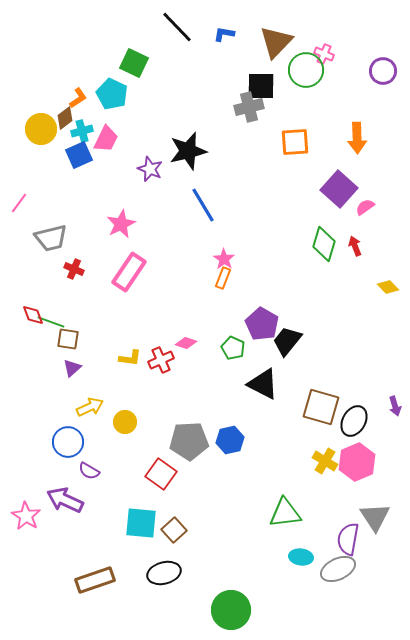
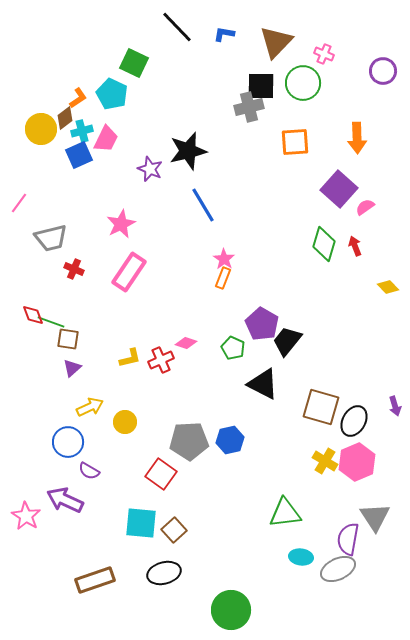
green circle at (306, 70): moved 3 px left, 13 px down
yellow L-shape at (130, 358): rotated 20 degrees counterclockwise
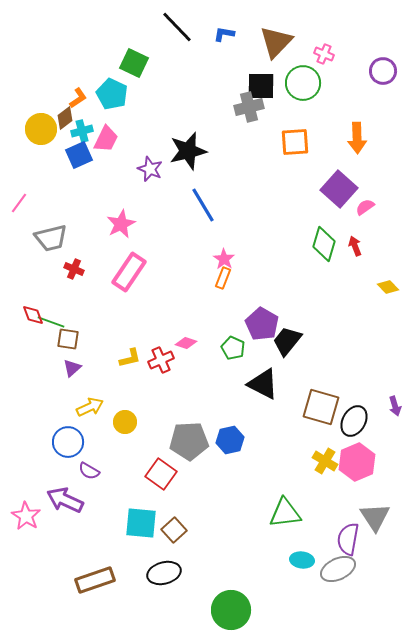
cyan ellipse at (301, 557): moved 1 px right, 3 px down
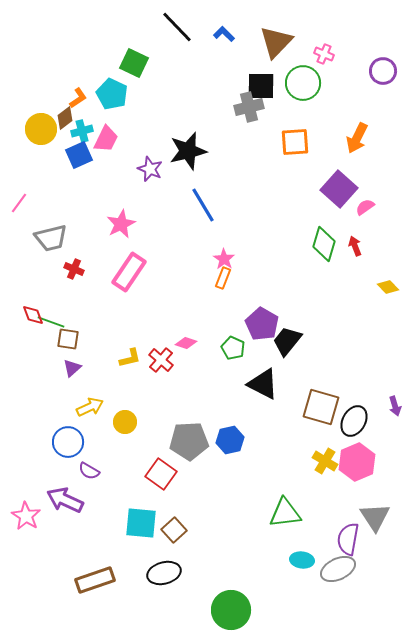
blue L-shape at (224, 34): rotated 35 degrees clockwise
orange arrow at (357, 138): rotated 28 degrees clockwise
red cross at (161, 360): rotated 25 degrees counterclockwise
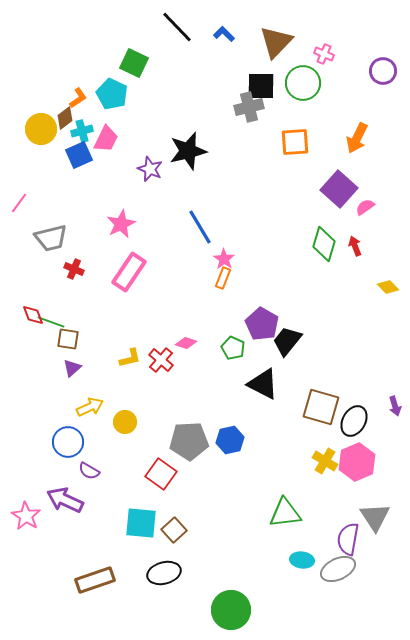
blue line at (203, 205): moved 3 px left, 22 px down
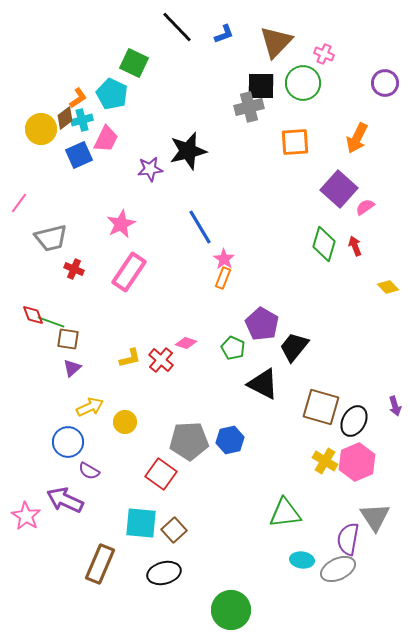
blue L-shape at (224, 34): rotated 115 degrees clockwise
purple circle at (383, 71): moved 2 px right, 12 px down
cyan cross at (82, 131): moved 11 px up
purple star at (150, 169): rotated 30 degrees counterclockwise
black trapezoid at (287, 341): moved 7 px right, 6 px down
brown rectangle at (95, 580): moved 5 px right, 16 px up; rotated 48 degrees counterclockwise
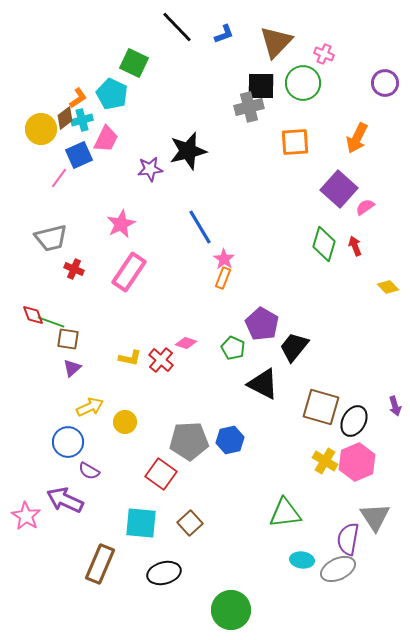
pink line at (19, 203): moved 40 px right, 25 px up
yellow L-shape at (130, 358): rotated 25 degrees clockwise
brown square at (174, 530): moved 16 px right, 7 px up
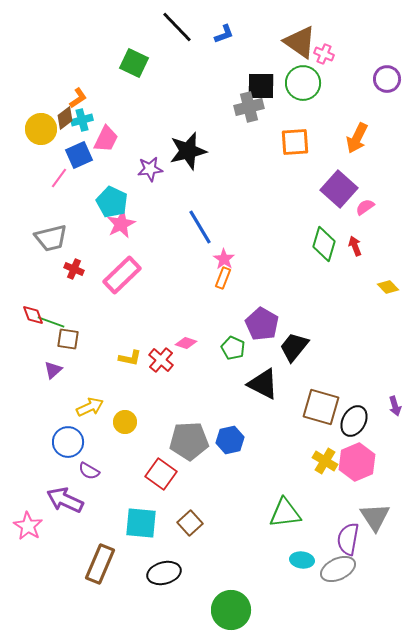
brown triangle at (276, 42): moved 24 px right; rotated 39 degrees counterclockwise
purple circle at (385, 83): moved 2 px right, 4 px up
cyan pentagon at (112, 94): moved 108 px down
pink rectangle at (129, 272): moved 7 px left, 3 px down; rotated 12 degrees clockwise
purple triangle at (72, 368): moved 19 px left, 2 px down
pink star at (26, 516): moved 2 px right, 10 px down
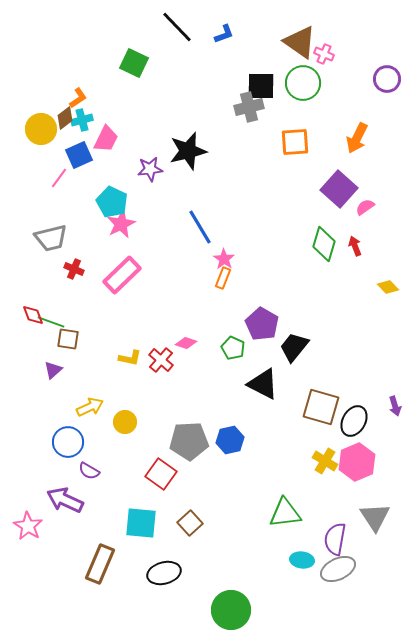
purple semicircle at (348, 539): moved 13 px left
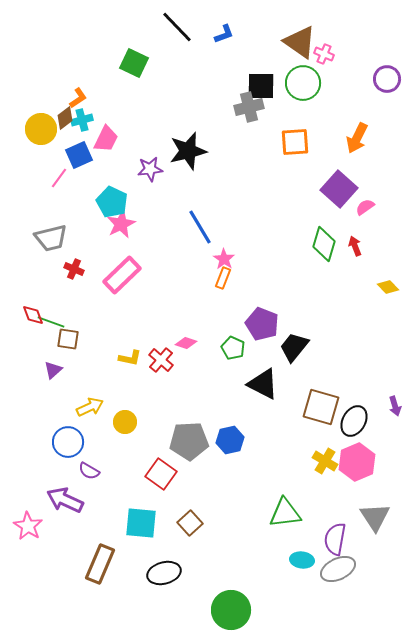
purple pentagon at (262, 324): rotated 8 degrees counterclockwise
